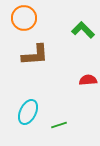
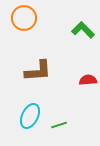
brown L-shape: moved 3 px right, 16 px down
cyan ellipse: moved 2 px right, 4 px down
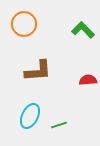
orange circle: moved 6 px down
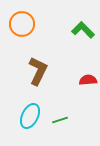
orange circle: moved 2 px left
brown L-shape: rotated 60 degrees counterclockwise
green line: moved 1 px right, 5 px up
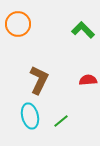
orange circle: moved 4 px left
brown L-shape: moved 1 px right, 9 px down
cyan ellipse: rotated 40 degrees counterclockwise
green line: moved 1 px right, 1 px down; rotated 21 degrees counterclockwise
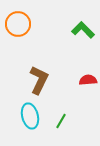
green line: rotated 21 degrees counterclockwise
